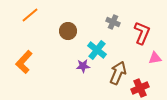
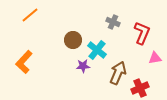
brown circle: moved 5 px right, 9 px down
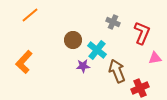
brown arrow: moved 1 px left, 2 px up; rotated 45 degrees counterclockwise
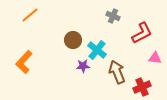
gray cross: moved 6 px up
red L-shape: rotated 40 degrees clockwise
pink triangle: rotated 16 degrees clockwise
brown arrow: moved 1 px down
red cross: moved 2 px right, 1 px up
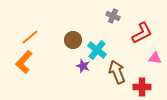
orange line: moved 22 px down
purple star: rotated 24 degrees clockwise
red cross: rotated 24 degrees clockwise
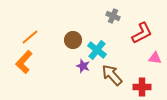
brown arrow: moved 5 px left, 3 px down; rotated 20 degrees counterclockwise
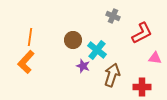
orange line: rotated 42 degrees counterclockwise
orange L-shape: moved 2 px right
brown arrow: rotated 60 degrees clockwise
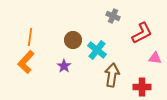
purple star: moved 19 px left; rotated 16 degrees clockwise
brown arrow: rotated 10 degrees counterclockwise
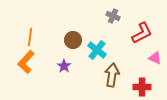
pink triangle: rotated 16 degrees clockwise
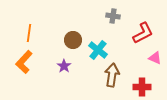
gray cross: rotated 16 degrees counterclockwise
red L-shape: moved 1 px right
orange line: moved 1 px left, 4 px up
cyan cross: moved 1 px right
orange L-shape: moved 2 px left
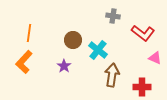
red L-shape: rotated 65 degrees clockwise
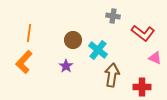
purple star: moved 2 px right
